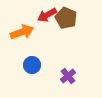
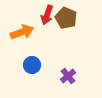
red arrow: rotated 42 degrees counterclockwise
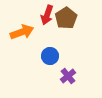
brown pentagon: rotated 15 degrees clockwise
blue circle: moved 18 px right, 9 px up
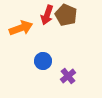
brown pentagon: moved 3 px up; rotated 15 degrees counterclockwise
orange arrow: moved 1 px left, 4 px up
blue circle: moved 7 px left, 5 px down
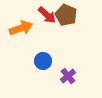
red arrow: rotated 66 degrees counterclockwise
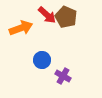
brown pentagon: moved 2 px down
blue circle: moved 1 px left, 1 px up
purple cross: moved 5 px left; rotated 21 degrees counterclockwise
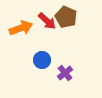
red arrow: moved 6 px down
purple cross: moved 2 px right, 3 px up; rotated 21 degrees clockwise
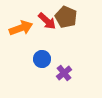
blue circle: moved 1 px up
purple cross: moved 1 px left
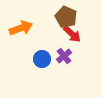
red arrow: moved 25 px right, 13 px down
purple cross: moved 17 px up
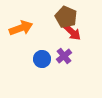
red arrow: moved 2 px up
